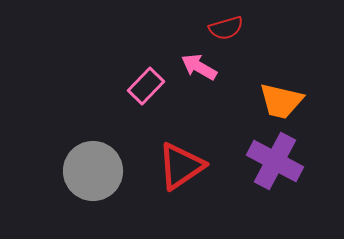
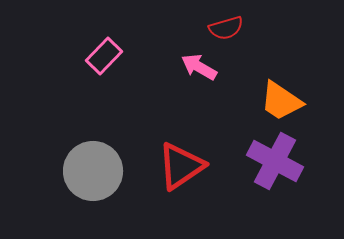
pink rectangle: moved 42 px left, 30 px up
orange trapezoid: rotated 21 degrees clockwise
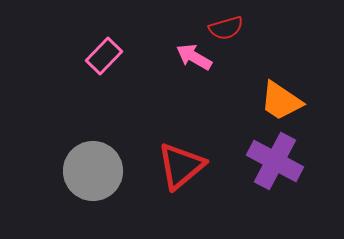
pink arrow: moved 5 px left, 10 px up
red triangle: rotated 6 degrees counterclockwise
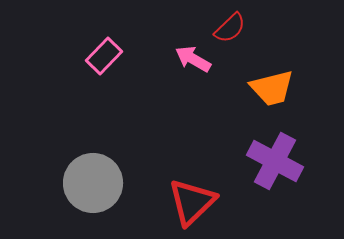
red semicircle: moved 4 px right; rotated 28 degrees counterclockwise
pink arrow: moved 1 px left, 2 px down
orange trapezoid: moved 9 px left, 13 px up; rotated 48 degrees counterclockwise
red triangle: moved 11 px right, 36 px down; rotated 4 degrees counterclockwise
gray circle: moved 12 px down
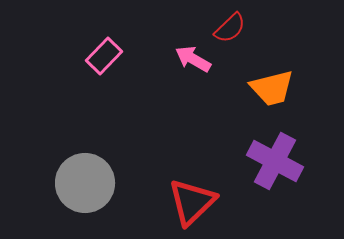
gray circle: moved 8 px left
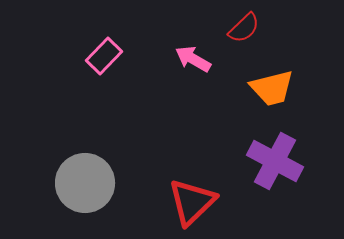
red semicircle: moved 14 px right
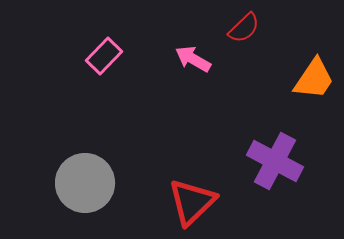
orange trapezoid: moved 42 px right, 9 px up; rotated 42 degrees counterclockwise
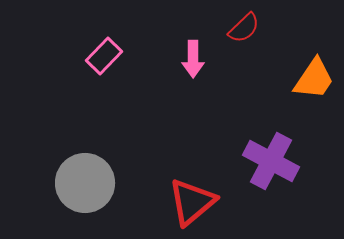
pink arrow: rotated 120 degrees counterclockwise
purple cross: moved 4 px left
red triangle: rotated 4 degrees clockwise
